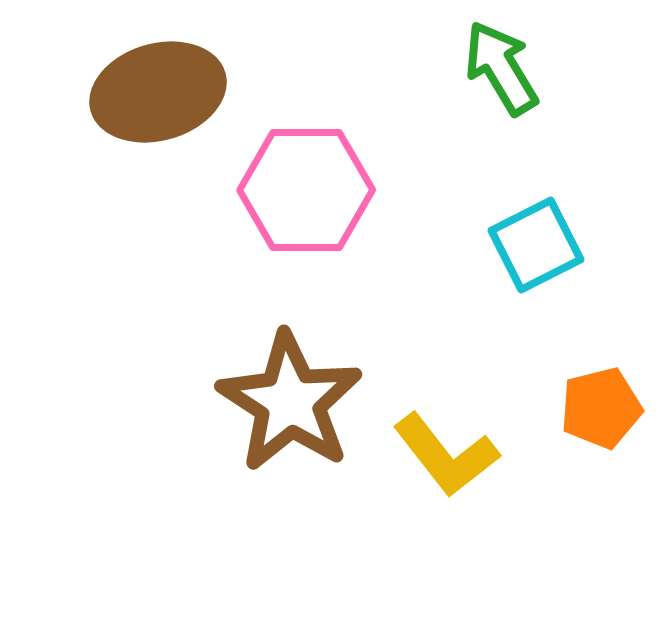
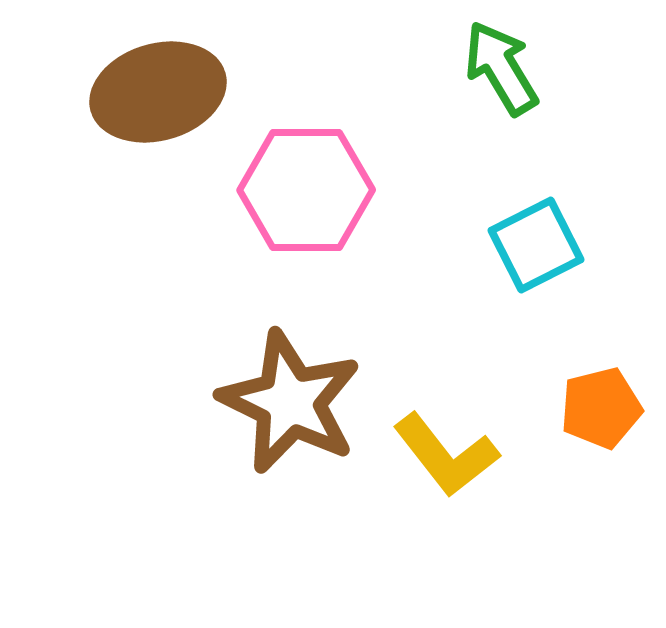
brown star: rotated 7 degrees counterclockwise
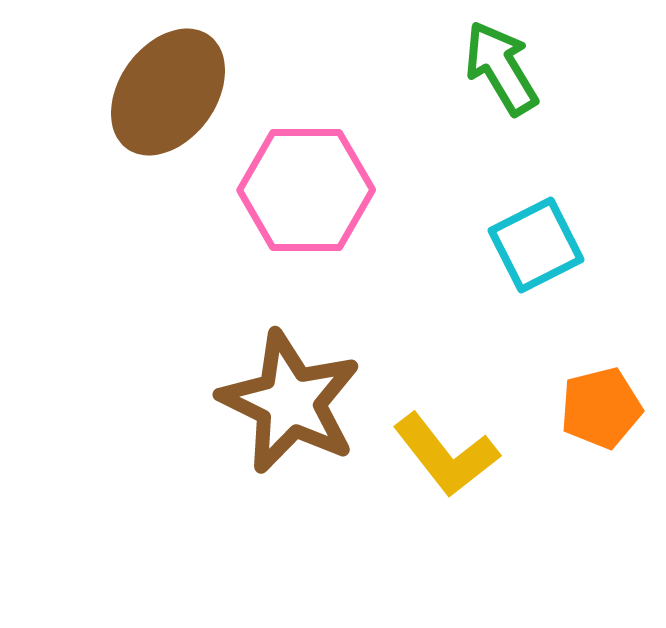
brown ellipse: moved 10 px right; rotated 38 degrees counterclockwise
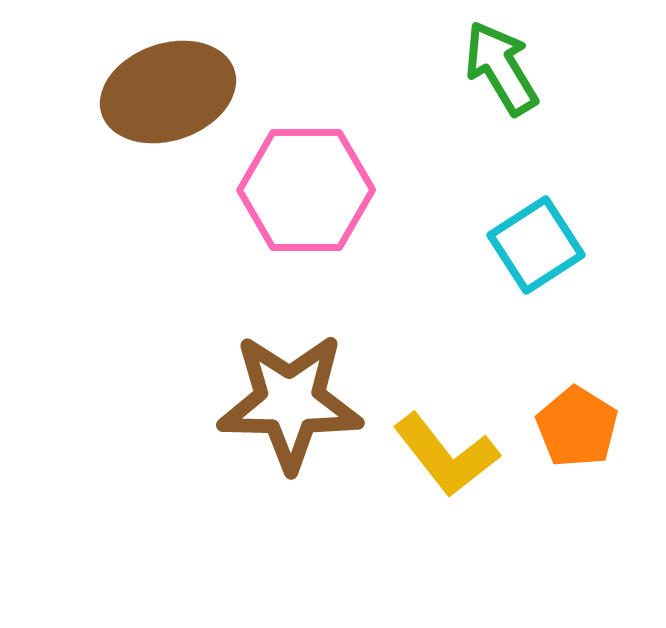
brown ellipse: rotated 35 degrees clockwise
cyan square: rotated 6 degrees counterclockwise
brown star: rotated 25 degrees counterclockwise
orange pentagon: moved 24 px left, 19 px down; rotated 26 degrees counterclockwise
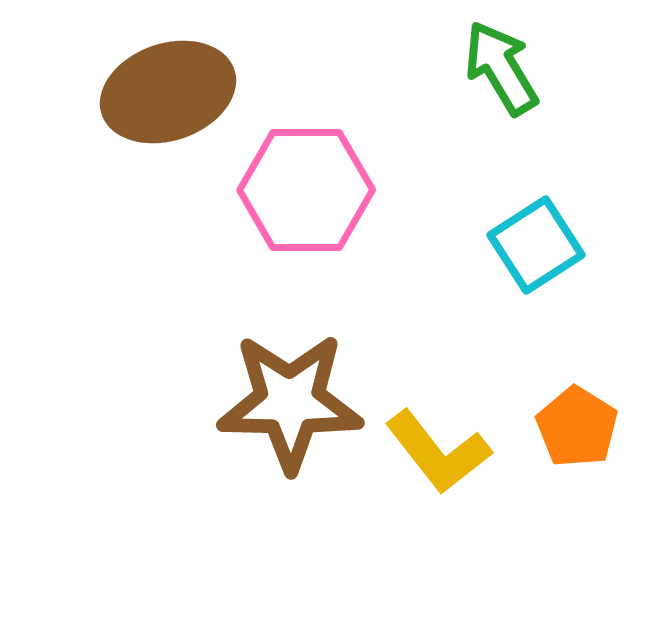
yellow L-shape: moved 8 px left, 3 px up
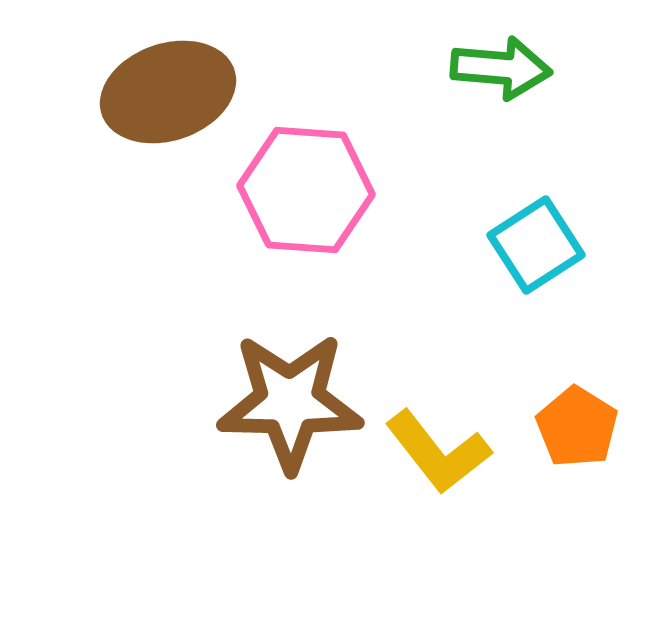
green arrow: rotated 126 degrees clockwise
pink hexagon: rotated 4 degrees clockwise
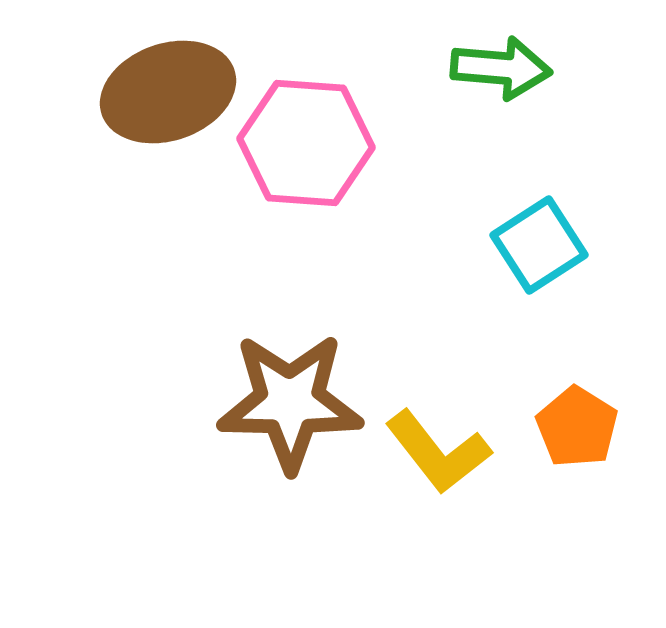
pink hexagon: moved 47 px up
cyan square: moved 3 px right
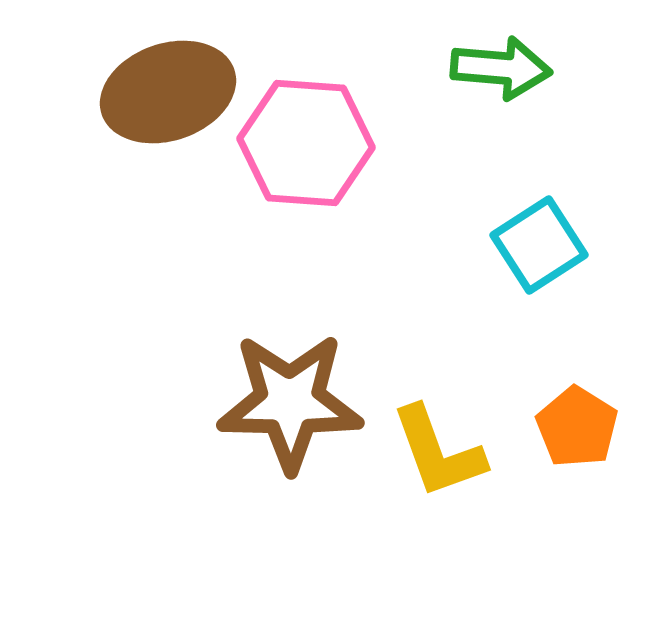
yellow L-shape: rotated 18 degrees clockwise
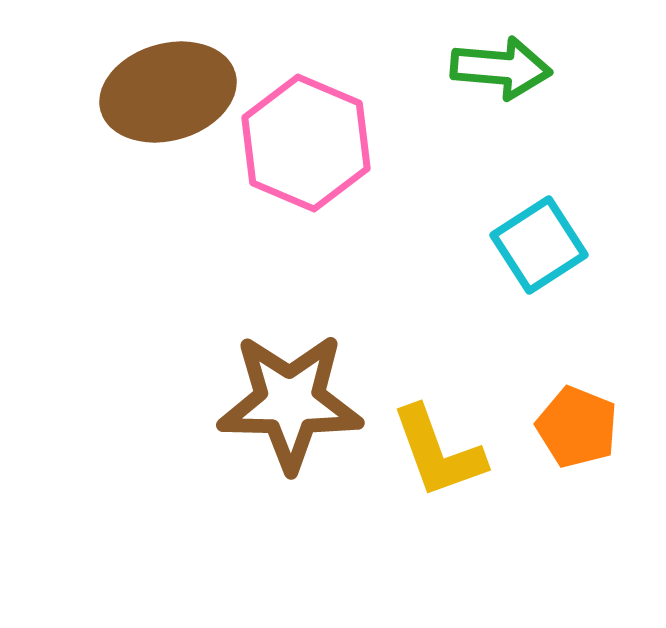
brown ellipse: rotated 3 degrees clockwise
pink hexagon: rotated 19 degrees clockwise
orange pentagon: rotated 10 degrees counterclockwise
